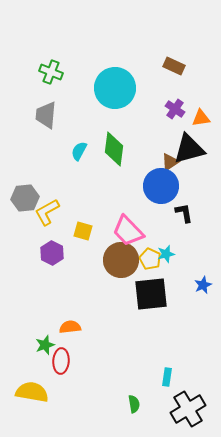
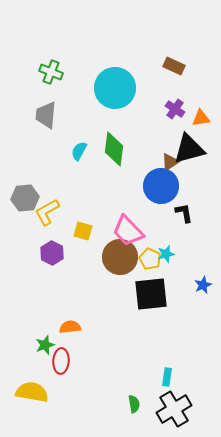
brown circle: moved 1 px left, 3 px up
black cross: moved 14 px left
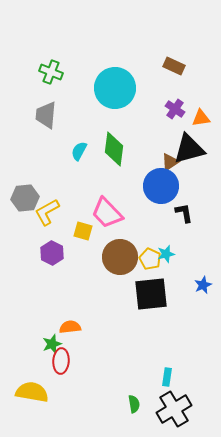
pink trapezoid: moved 21 px left, 18 px up
green star: moved 7 px right, 1 px up
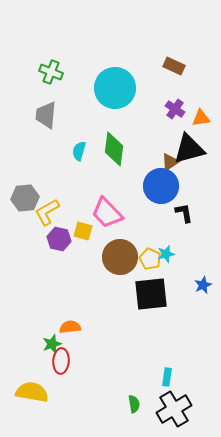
cyan semicircle: rotated 12 degrees counterclockwise
purple hexagon: moved 7 px right, 14 px up; rotated 15 degrees counterclockwise
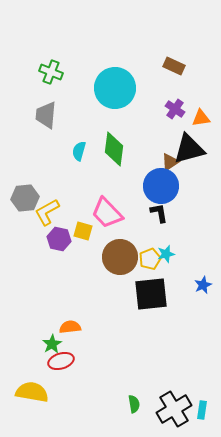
black L-shape: moved 25 px left
yellow pentagon: rotated 25 degrees clockwise
green star: rotated 12 degrees counterclockwise
red ellipse: rotated 70 degrees clockwise
cyan rectangle: moved 35 px right, 33 px down
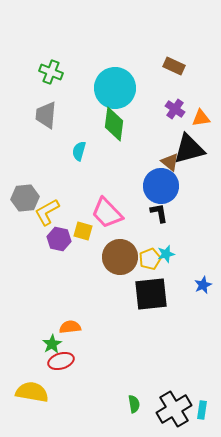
green diamond: moved 25 px up
brown triangle: rotated 48 degrees counterclockwise
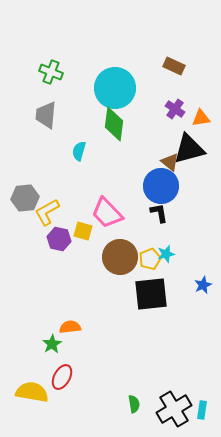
red ellipse: moved 1 px right, 16 px down; rotated 45 degrees counterclockwise
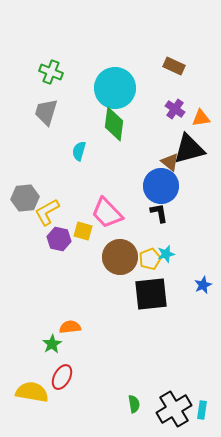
gray trapezoid: moved 3 px up; rotated 12 degrees clockwise
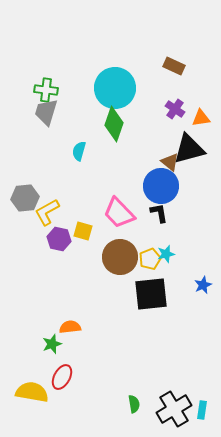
green cross: moved 5 px left, 18 px down; rotated 15 degrees counterclockwise
green diamond: rotated 12 degrees clockwise
pink trapezoid: moved 12 px right
green star: rotated 12 degrees clockwise
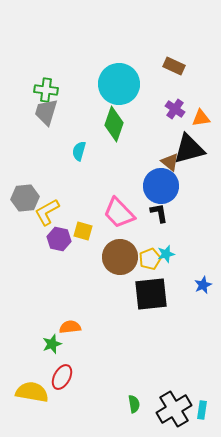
cyan circle: moved 4 px right, 4 px up
